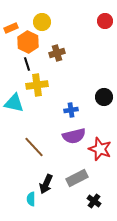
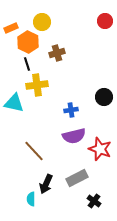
brown line: moved 4 px down
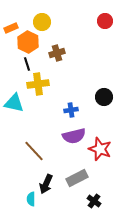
yellow cross: moved 1 px right, 1 px up
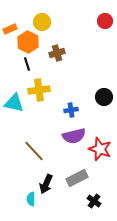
orange rectangle: moved 1 px left, 1 px down
yellow cross: moved 1 px right, 6 px down
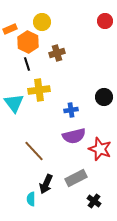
cyan triangle: rotated 40 degrees clockwise
gray rectangle: moved 1 px left
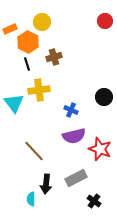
brown cross: moved 3 px left, 4 px down
blue cross: rotated 32 degrees clockwise
black arrow: rotated 18 degrees counterclockwise
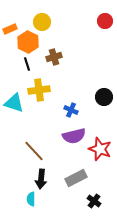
cyan triangle: rotated 35 degrees counterclockwise
black arrow: moved 5 px left, 5 px up
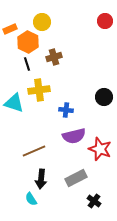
blue cross: moved 5 px left; rotated 16 degrees counterclockwise
brown line: rotated 70 degrees counterclockwise
cyan semicircle: rotated 32 degrees counterclockwise
